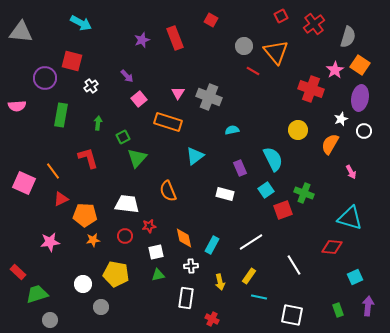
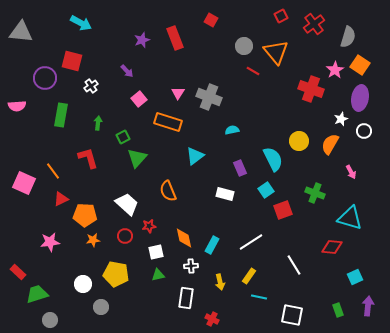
purple arrow at (127, 76): moved 5 px up
yellow circle at (298, 130): moved 1 px right, 11 px down
green cross at (304, 193): moved 11 px right
white trapezoid at (127, 204): rotated 35 degrees clockwise
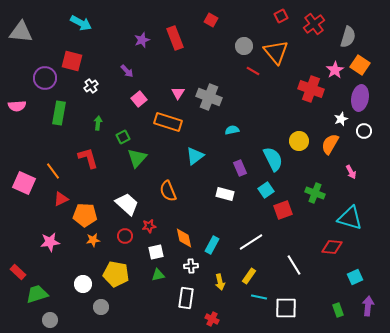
green rectangle at (61, 115): moved 2 px left, 2 px up
white square at (292, 315): moved 6 px left, 7 px up; rotated 10 degrees counterclockwise
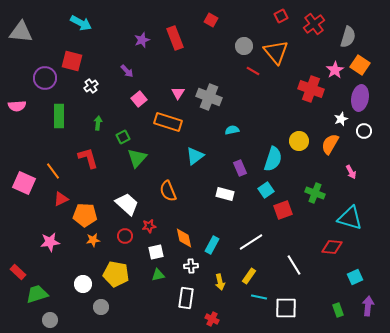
green rectangle at (59, 113): moved 3 px down; rotated 10 degrees counterclockwise
cyan semicircle at (273, 159): rotated 45 degrees clockwise
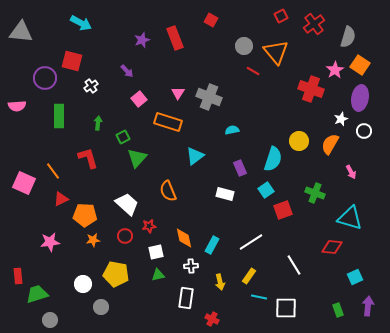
red rectangle at (18, 272): moved 4 px down; rotated 42 degrees clockwise
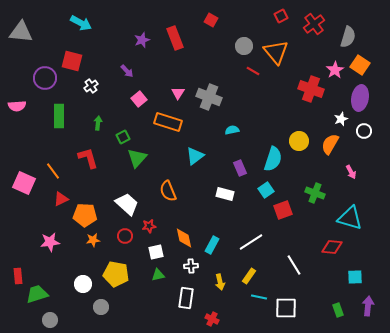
cyan square at (355, 277): rotated 21 degrees clockwise
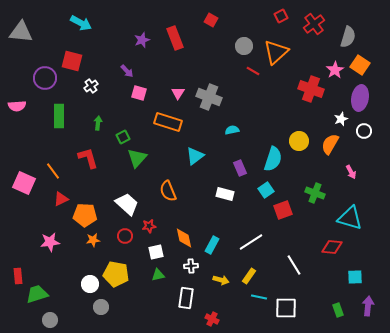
orange triangle at (276, 52): rotated 28 degrees clockwise
pink square at (139, 99): moved 6 px up; rotated 35 degrees counterclockwise
yellow arrow at (220, 282): moved 1 px right, 2 px up; rotated 63 degrees counterclockwise
white circle at (83, 284): moved 7 px right
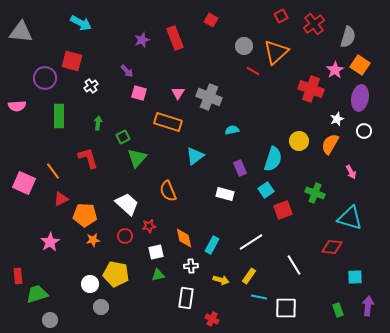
white star at (341, 119): moved 4 px left
pink star at (50, 242): rotated 24 degrees counterclockwise
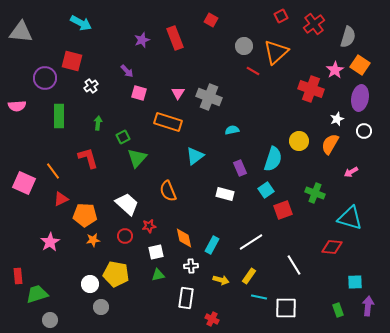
pink arrow at (351, 172): rotated 88 degrees clockwise
cyan square at (355, 277): moved 5 px down
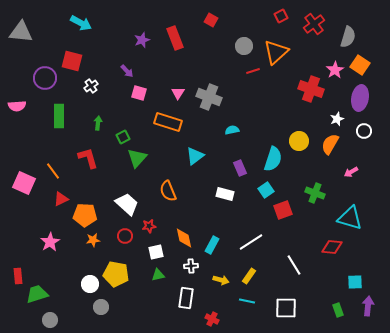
red line at (253, 71): rotated 48 degrees counterclockwise
cyan line at (259, 297): moved 12 px left, 4 px down
